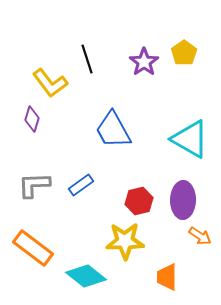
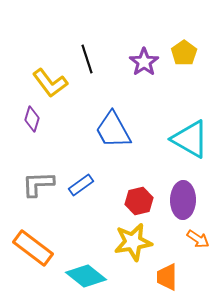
gray L-shape: moved 4 px right, 1 px up
orange arrow: moved 2 px left, 3 px down
yellow star: moved 8 px right, 1 px down; rotated 9 degrees counterclockwise
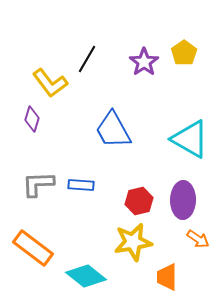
black line: rotated 48 degrees clockwise
blue rectangle: rotated 40 degrees clockwise
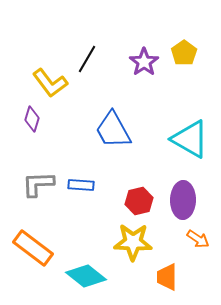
yellow star: rotated 12 degrees clockwise
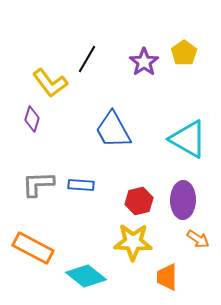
cyan triangle: moved 2 px left
orange rectangle: rotated 9 degrees counterclockwise
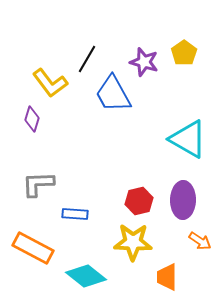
purple star: rotated 20 degrees counterclockwise
blue trapezoid: moved 36 px up
blue rectangle: moved 6 px left, 29 px down
orange arrow: moved 2 px right, 2 px down
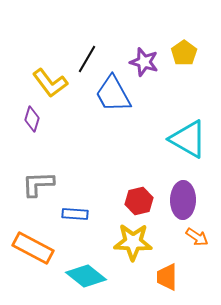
orange arrow: moved 3 px left, 4 px up
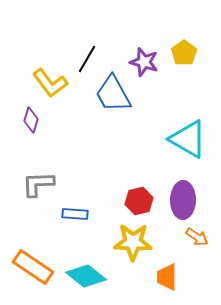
purple diamond: moved 1 px left, 1 px down
orange rectangle: moved 19 px down; rotated 6 degrees clockwise
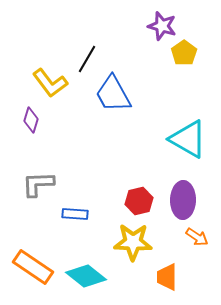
purple star: moved 18 px right, 36 px up
